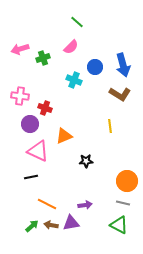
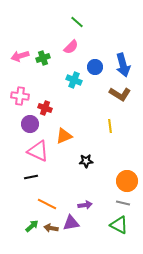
pink arrow: moved 7 px down
brown arrow: moved 3 px down
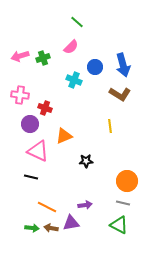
pink cross: moved 1 px up
black line: rotated 24 degrees clockwise
orange line: moved 3 px down
green arrow: moved 2 px down; rotated 48 degrees clockwise
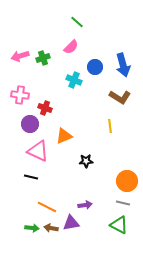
brown L-shape: moved 3 px down
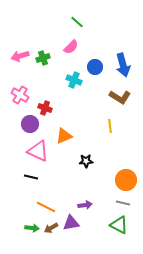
pink cross: rotated 24 degrees clockwise
orange circle: moved 1 px left, 1 px up
orange line: moved 1 px left
brown arrow: rotated 40 degrees counterclockwise
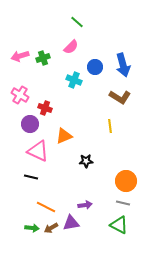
orange circle: moved 1 px down
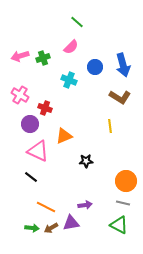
cyan cross: moved 5 px left
black line: rotated 24 degrees clockwise
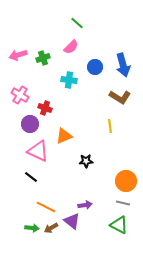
green line: moved 1 px down
pink arrow: moved 2 px left, 1 px up
cyan cross: rotated 14 degrees counterclockwise
purple triangle: moved 1 px right, 2 px up; rotated 48 degrees clockwise
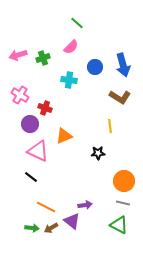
black star: moved 12 px right, 8 px up
orange circle: moved 2 px left
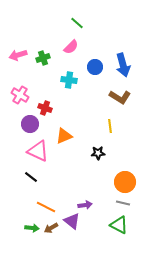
orange circle: moved 1 px right, 1 px down
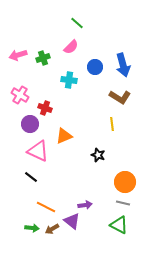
yellow line: moved 2 px right, 2 px up
black star: moved 2 px down; rotated 24 degrees clockwise
brown arrow: moved 1 px right, 1 px down
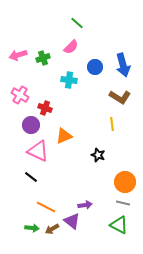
purple circle: moved 1 px right, 1 px down
